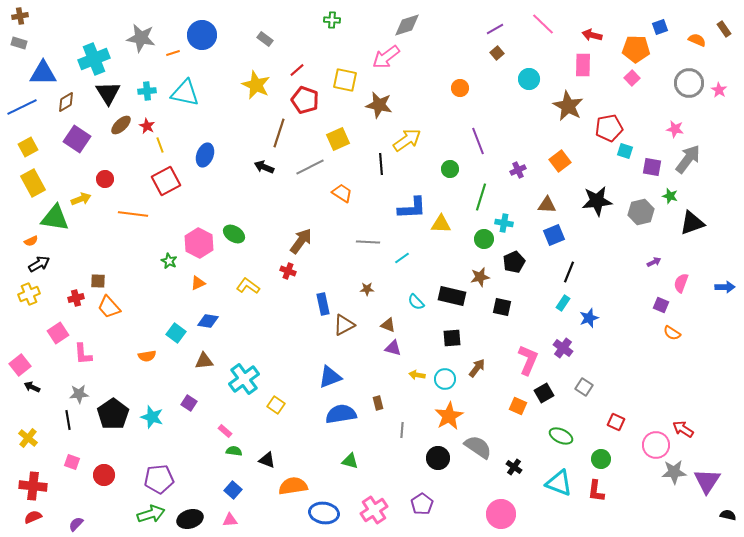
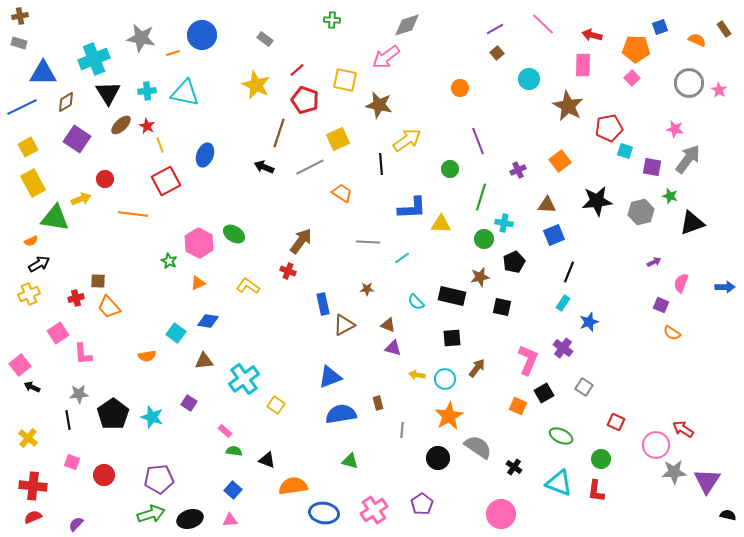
blue star at (589, 318): moved 4 px down
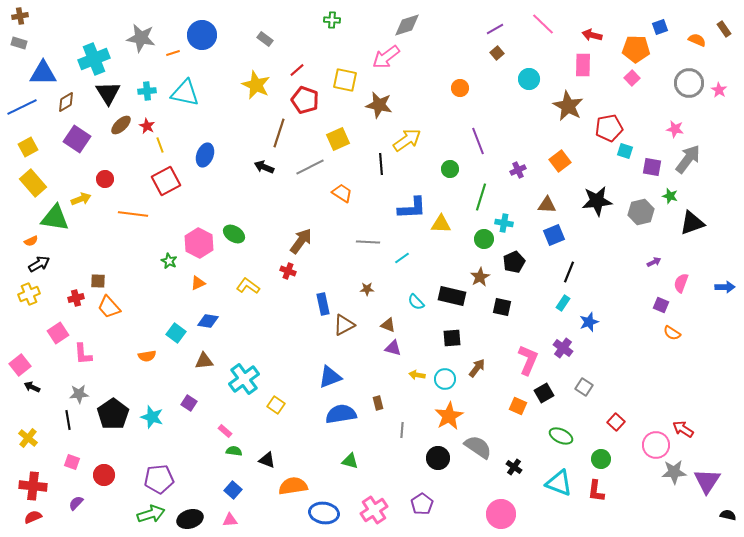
yellow rectangle at (33, 183): rotated 12 degrees counterclockwise
brown star at (480, 277): rotated 18 degrees counterclockwise
red square at (616, 422): rotated 18 degrees clockwise
purple semicircle at (76, 524): moved 21 px up
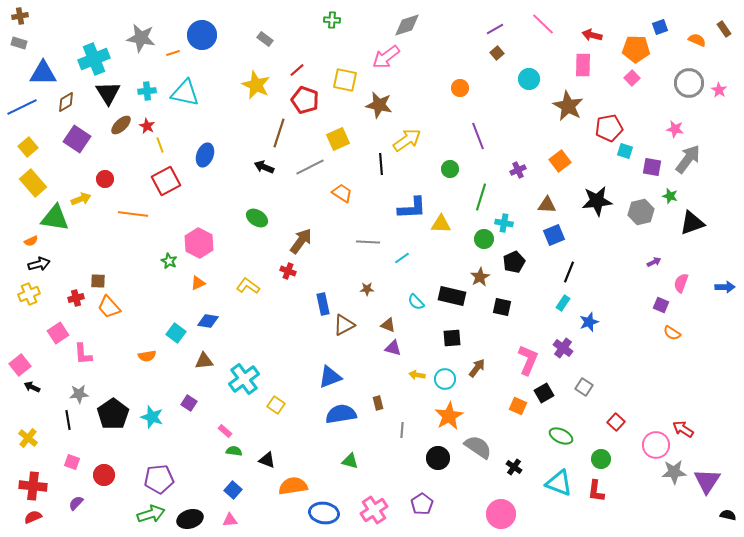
purple line at (478, 141): moved 5 px up
yellow square at (28, 147): rotated 12 degrees counterclockwise
green ellipse at (234, 234): moved 23 px right, 16 px up
black arrow at (39, 264): rotated 15 degrees clockwise
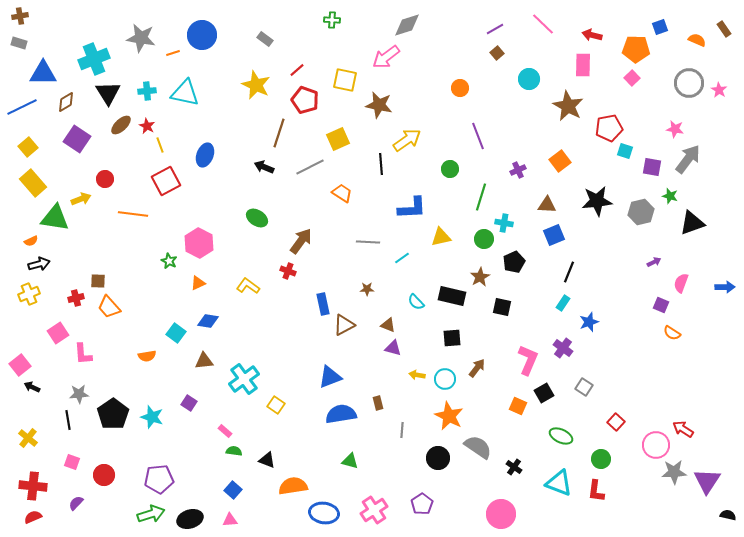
yellow triangle at (441, 224): moved 13 px down; rotated 15 degrees counterclockwise
orange star at (449, 416): rotated 16 degrees counterclockwise
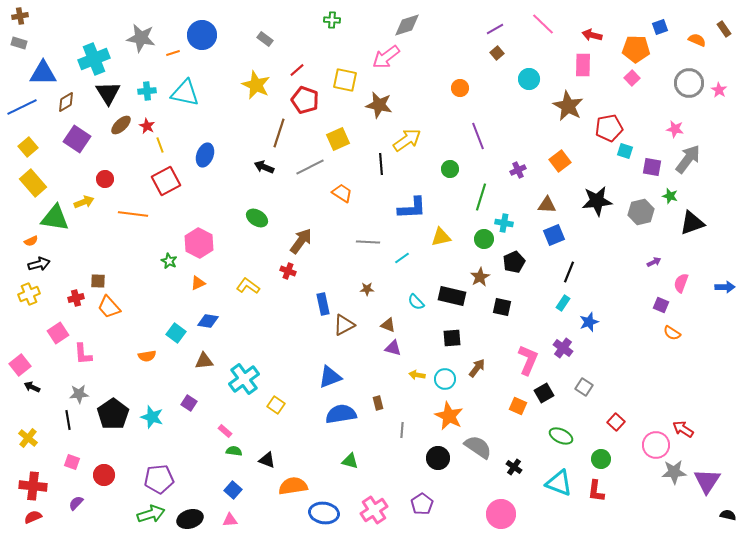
yellow arrow at (81, 199): moved 3 px right, 3 px down
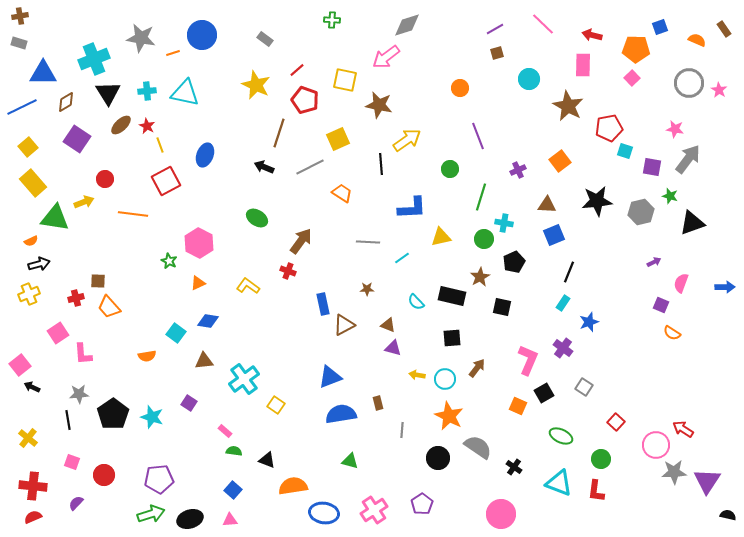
brown square at (497, 53): rotated 24 degrees clockwise
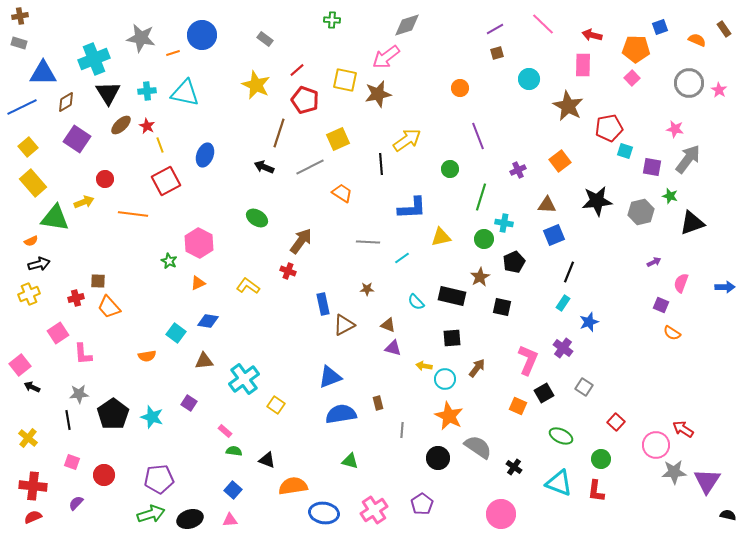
brown star at (379, 105): moved 1 px left, 11 px up; rotated 24 degrees counterclockwise
yellow arrow at (417, 375): moved 7 px right, 9 px up
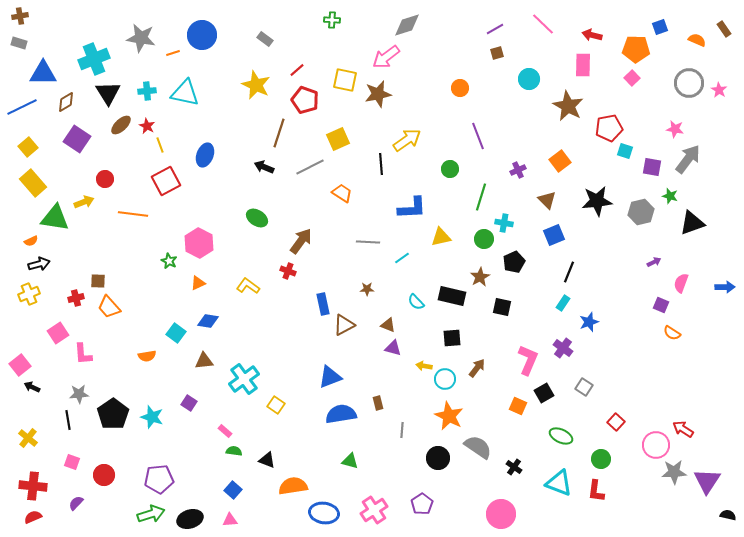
brown triangle at (547, 205): moved 5 px up; rotated 42 degrees clockwise
